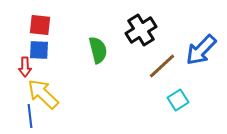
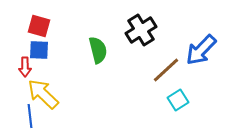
red square: moved 1 px left, 1 px down; rotated 10 degrees clockwise
brown line: moved 4 px right, 4 px down
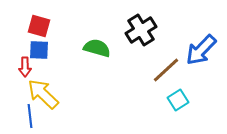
green semicircle: moved 1 px left, 2 px up; rotated 60 degrees counterclockwise
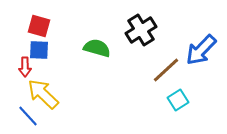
blue line: moved 2 px left; rotated 35 degrees counterclockwise
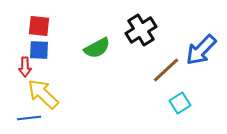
red square: rotated 10 degrees counterclockwise
green semicircle: rotated 136 degrees clockwise
cyan square: moved 2 px right, 3 px down
blue line: moved 1 px right, 2 px down; rotated 55 degrees counterclockwise
